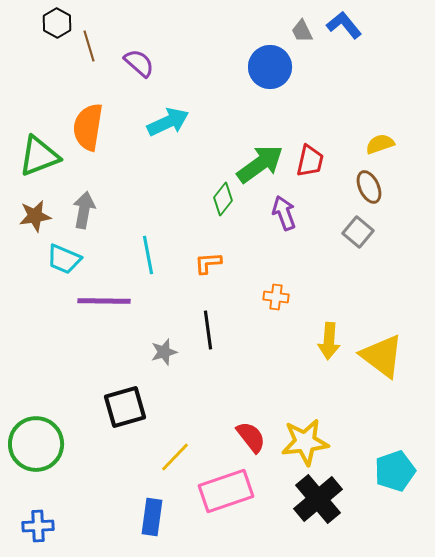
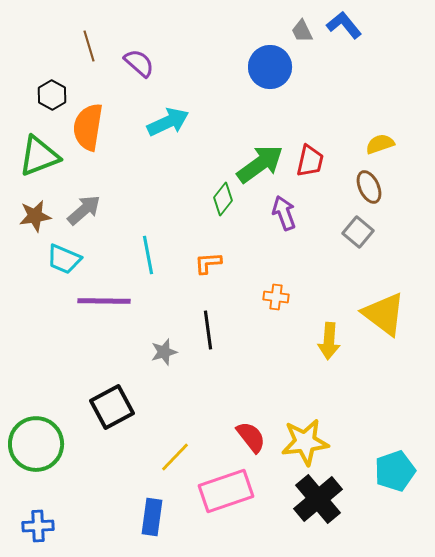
black hexagon: moved 5 px left, 72 px down
gray arrow: rotated 39 degrees clockwise
yellow triangle: moved 2 px right, 42 px up
black square: moved 13 px left; rotated 12 degrees counterclockwise
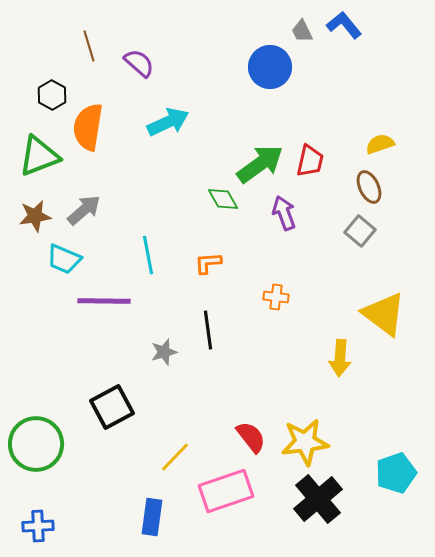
green diamond: rotated 68 degrees counterclockwise
gray square: moved 2 px right, 1 px up
yellow arrow: moved 11 px right, 17 px down
cyan pentagon: moved 1 px right, 2 px down
